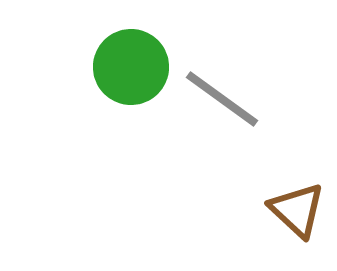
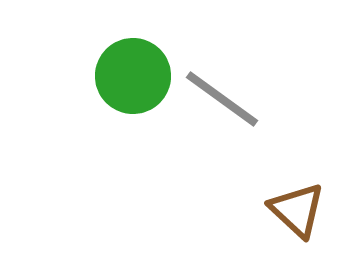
green circle: moved 2 px right, 9 px down
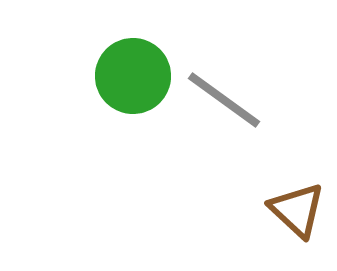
gray line: moved 2 px right, 1 px down
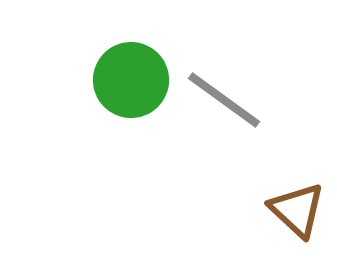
green circle: moved 2 px left, 4 px down
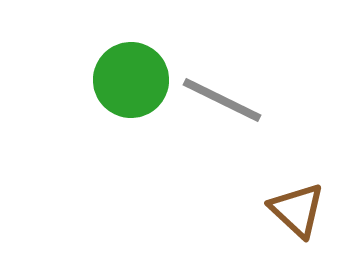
gray line: moved 2 px left; rotated 10 degrees counterclockwise
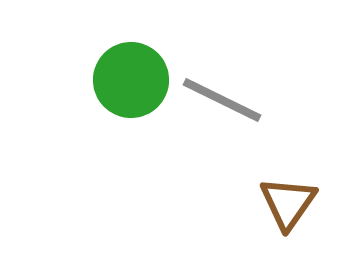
brown triangle: moved 9 px left, 7 px up; rotated 22 degrees clockwise
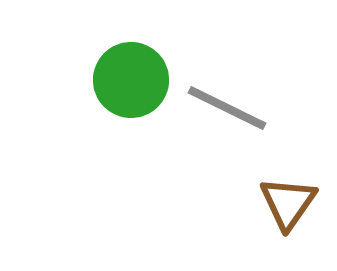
gray line: moved 5 px right, 8 px down
